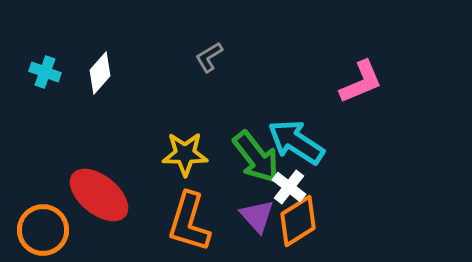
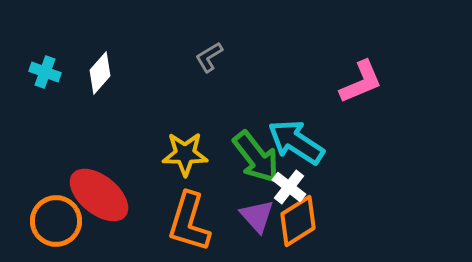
orange circle: moved 13 px right, 9 px up
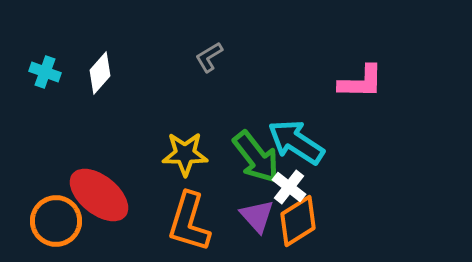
pink L-shape: rotated 24 degrees clockwise
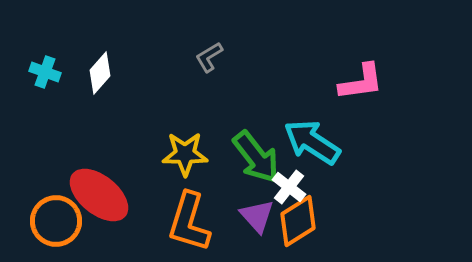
pink L-shape: rotated 9 degrees counterclockwise
cyan arrow: moved 16 px right
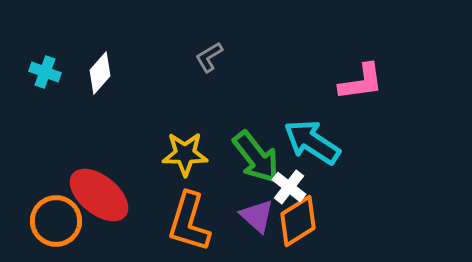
purple triangle: rotated 6 degrees counterclockwise
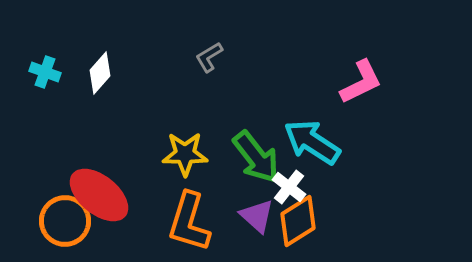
pink L-shape: rotated 18 degrees counterclockwise
orange circle: moved 9 px right
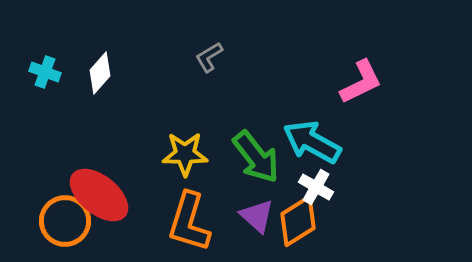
cyan arrow: rotated 4 degrees counterclockwise
white cross: moved 27 px right; rotated 8 degrees counterclockwise
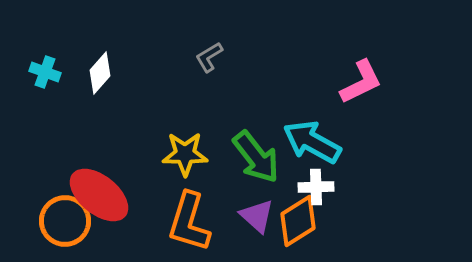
white cross: rotated 32 degrees counterclockwise
